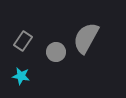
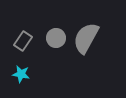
gray circle: moved 14 px up
cyan star: moved 2 px up
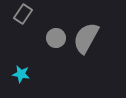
gray rectangle: moved 27 px up
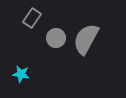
gray rectangle: moved 9 px right, 4 px down
gray semicircle: moved 1 px down
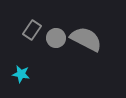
gray rectangle: moved 12 px down
gray semicircle: rotated 88 degrees clockwise
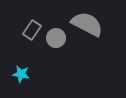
gray semicircle: moved 1 px right, 15 px up
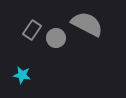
cyan star: moved 1 px right, 1 px down
